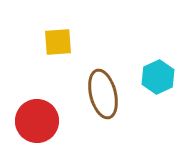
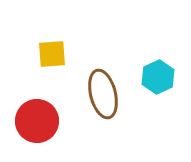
yellow square: moved 6 px left, 12 px down
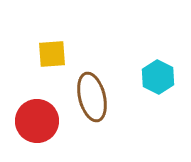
cyan hexagon: rotated 8 degrees counterclockwise
brown ellipse: moved 11 px left, 3 px down
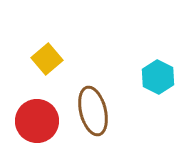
yellow square: moved 5 px left, 5 px down; rotated 36 degrees counterclockwise
brown ellipse: moved 1 px right, 14 px down
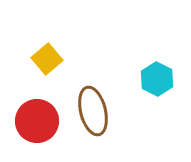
cyan hexagon: moved 1 px left, 2 px down
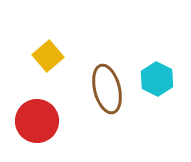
yellow square: moved 1 px right, 3 px up
brown ellipse: moved 14 px right, 22 px up
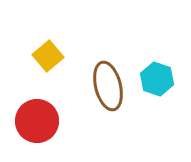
cyan hexagon: rotated 8 degrees counterclockwise
brown ellipse: moved 1 px right, 3 px up
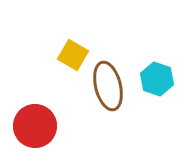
yellow square: moved 25 px right, 1 px up; rotated 20 degrees counterclockwise
red circle: moved 2 px left, 5 px down
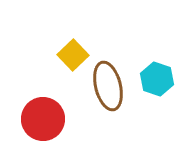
yellow square: rotated 16 degrees clockwise
red circle: moved 8 px right, 7 px up
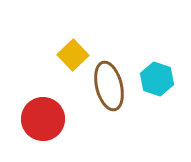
brown ellipse: moved 1 px right
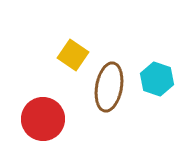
yellow square: rotated 12 degrees counterclockwise
brown ellipse: moved 1 px down; rotated 24 degrees clockwise
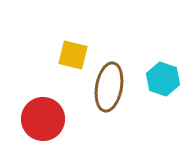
yellow square: rotated 20 degrees counterclockwise
cyan hexagon: moved 6 px right
